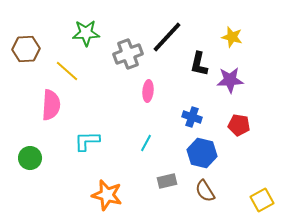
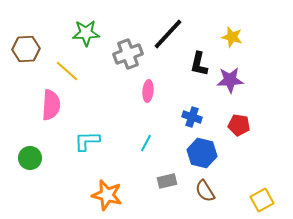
black line: moved 1 px right, 3 px up
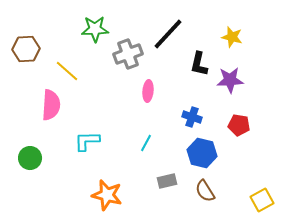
green star: moved 9 px right, 4 px up
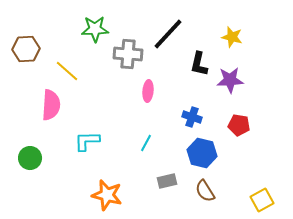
gray cross: rotated 24 degrees clockwise
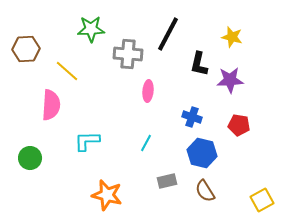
green star: moved 4 px left
black line: rotated 15 degrees counterclockwise
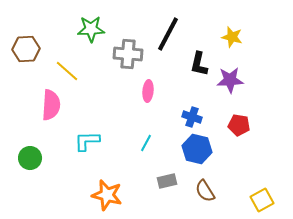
blue hexagon: moved 5 px left, 4 px up
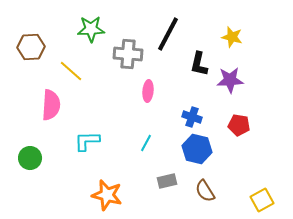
brown hexagon: moved 5 px right, 2 px up
yellow line: moved 4 px right
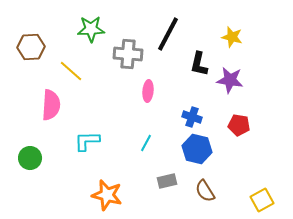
purple star: rotated 12 degrees clockwise
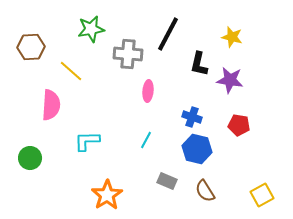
green star: rotated 8 degrees counterclockwise
cyan line: moved 3 px up
gray rectangle: rotated 36 degrees clockwise
orange star: rotated 24 degrees clockwise
yellow square: moved 5 px up
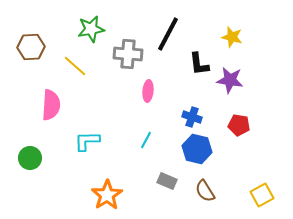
black L-shape: rotated 20 degrees counterclockwise
yellow line: moved 4 px right, 5 px up
